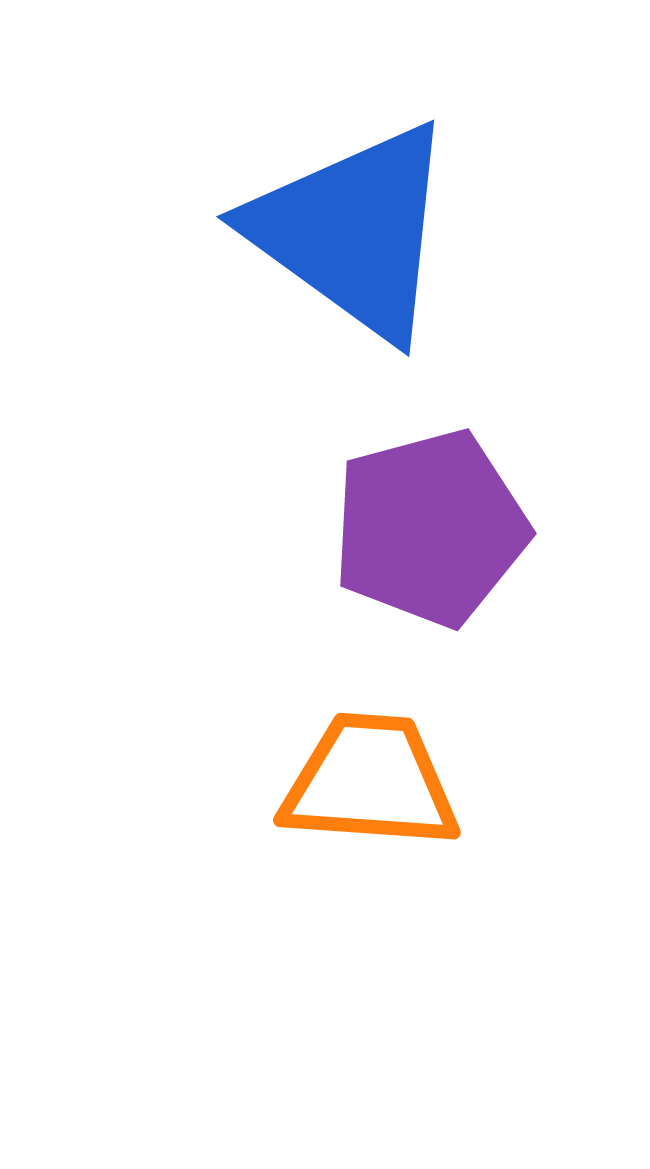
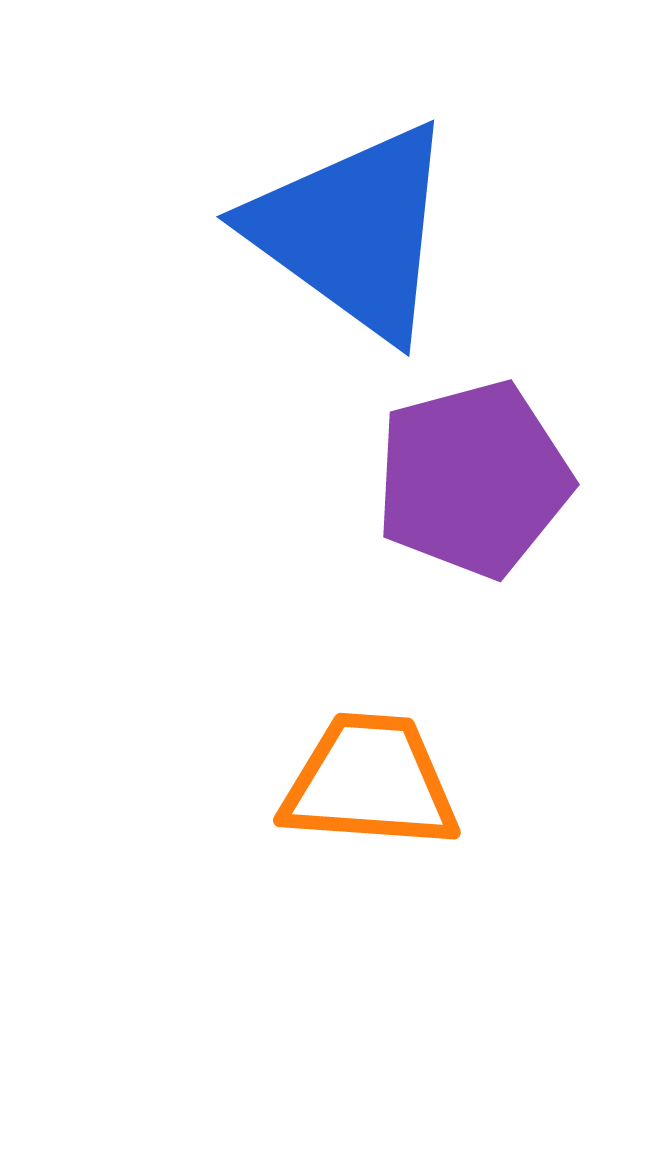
purple pentagon: moved 43 px right, 49 px up
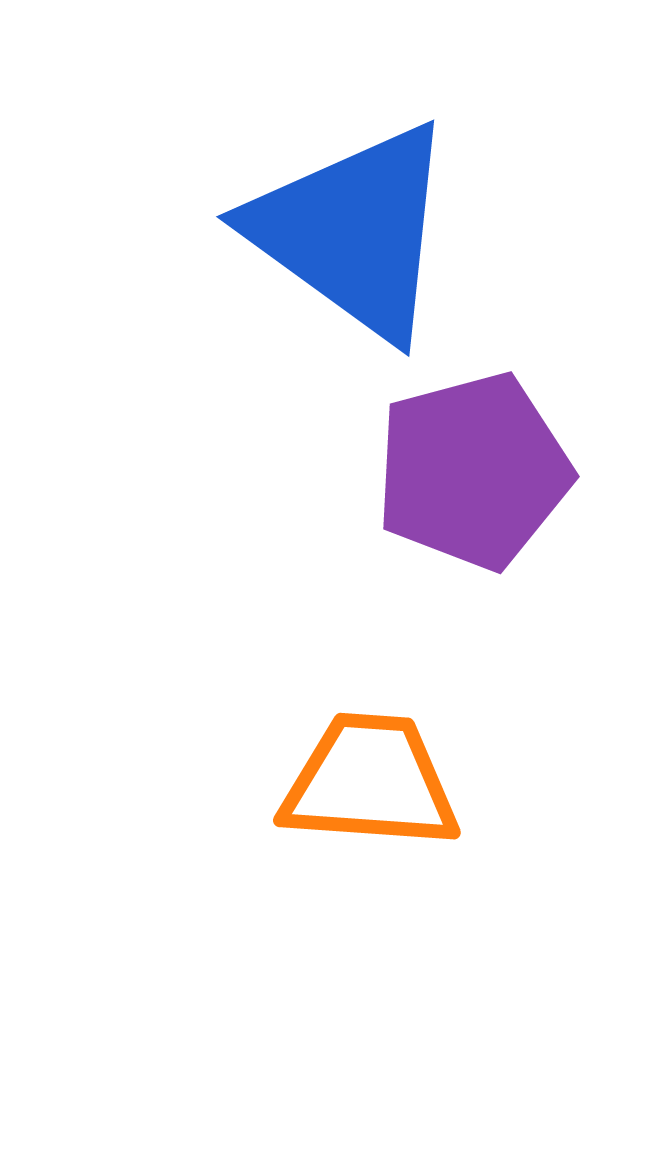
purple pentagon: moved 8 px up
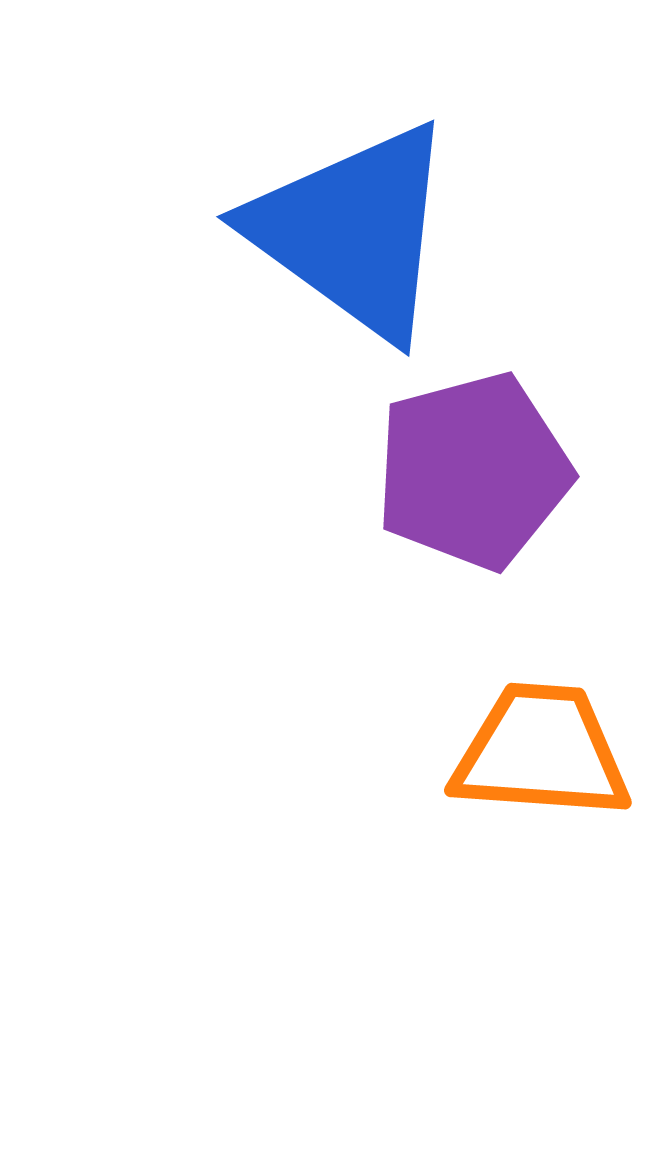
orange trapezoid: moved 171 px right, 30 px up
